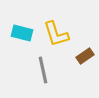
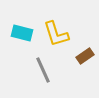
gray line: rotated 12 degrees counterclockwise
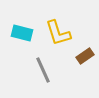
yellow L-shape: moved 2 px right, 1 px up
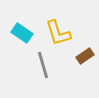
cyan rectangle: rotated 20 degrees clockwise
gray line: moved 5 px up; rotated 8 degrees clockwise
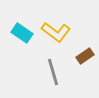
yellow L-shape: moved 2 px left, 1 px up; rotated 36 degrees counterclockwise
gray line: moved 10 px right, 7 px down
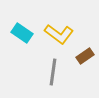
yellow L-shape: moved 3 px right, 2 px down
gray line: rotated 24 degrees clockwise
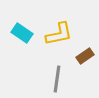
yellow L-shape: rotated 48 degrees counterclockwise
gray line: moved 4 px right, 7 px down
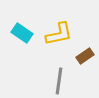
gray line: moved 2 px right, 2 px down
